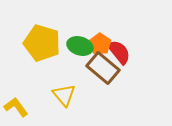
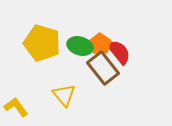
brown rectangle: rotated 12 degrees clockwise
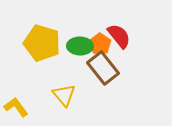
green ellipse: rotated 15 degrees counterclockwise
red semicircle: moved 16 px up
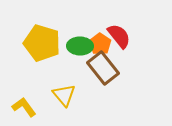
yellow L-shape: moved 8 px right
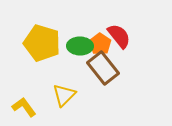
yellow triangle: rotated 25 degrees clockwise
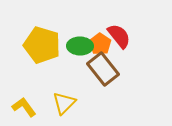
yellow pentagon: moved 2 px down
brown rectangle: moved 1 px down
yellow triangle: moved 8 px down
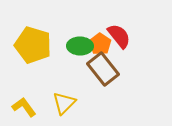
yellow pentagon: moved 9 px left
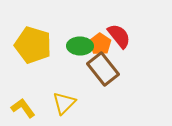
yellow L-shape: moved 1 px left, 1 px down
